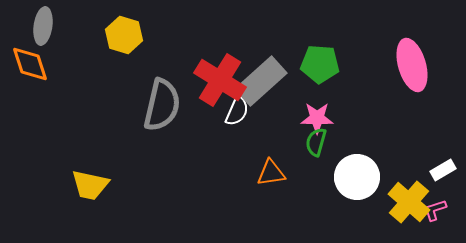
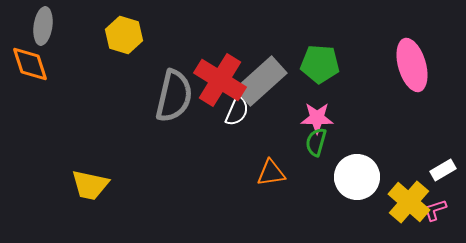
gray semicircle: moved 12 px right, 9 px up
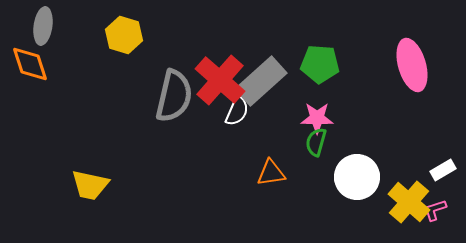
red cross: rotated 9 degrees clockwise
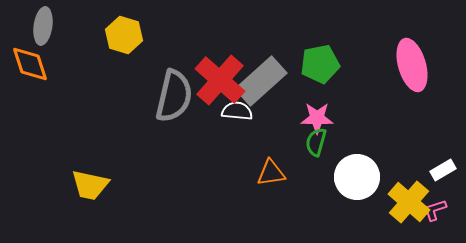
green pentagon: rotated 15 degrees counterclockwise
white semicircle: rotated 108 degrees counterclockwise
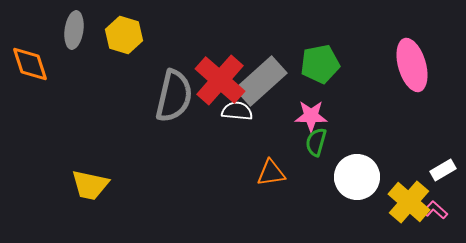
gray ellipse: moved 31 px right, 4 px down
pink star: moved 6 px left, 2 px up
pink L-shape: rotated 60 degrees clockwise
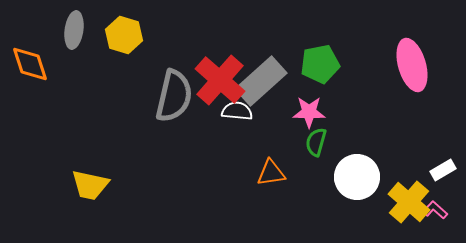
pink star: moved 2 px left, 4 px up
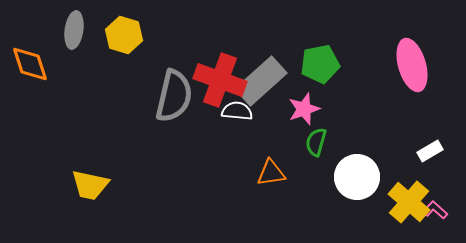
red cross: rotated 21 degrees counterclockwise
pink star: moved 5 px left, 3 px up; rotated 20 degrees counterclockwise
white rectangle: moved 13 px left, 19 px up
